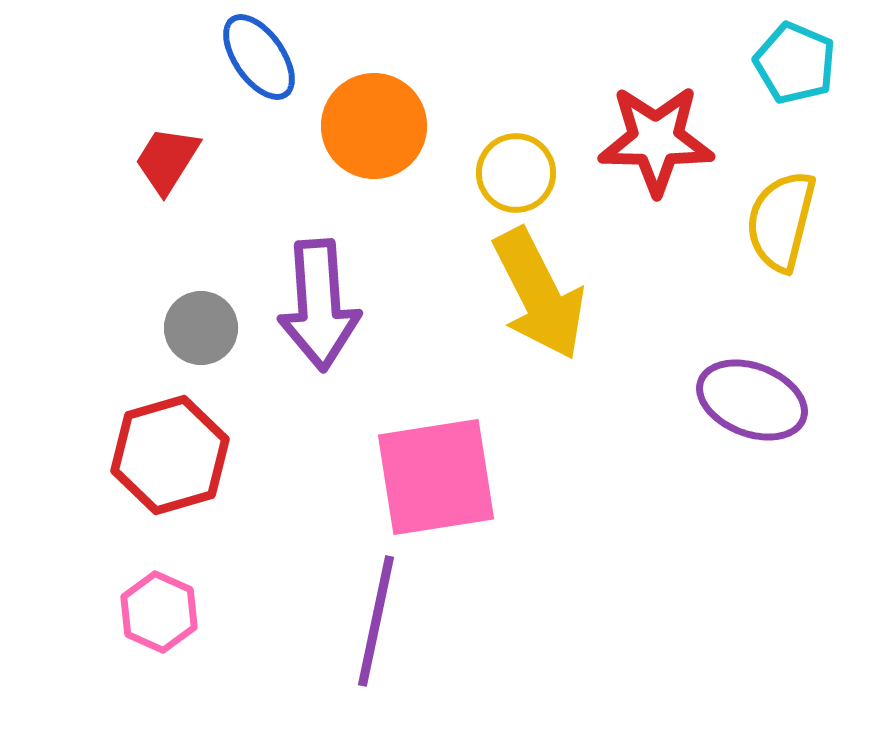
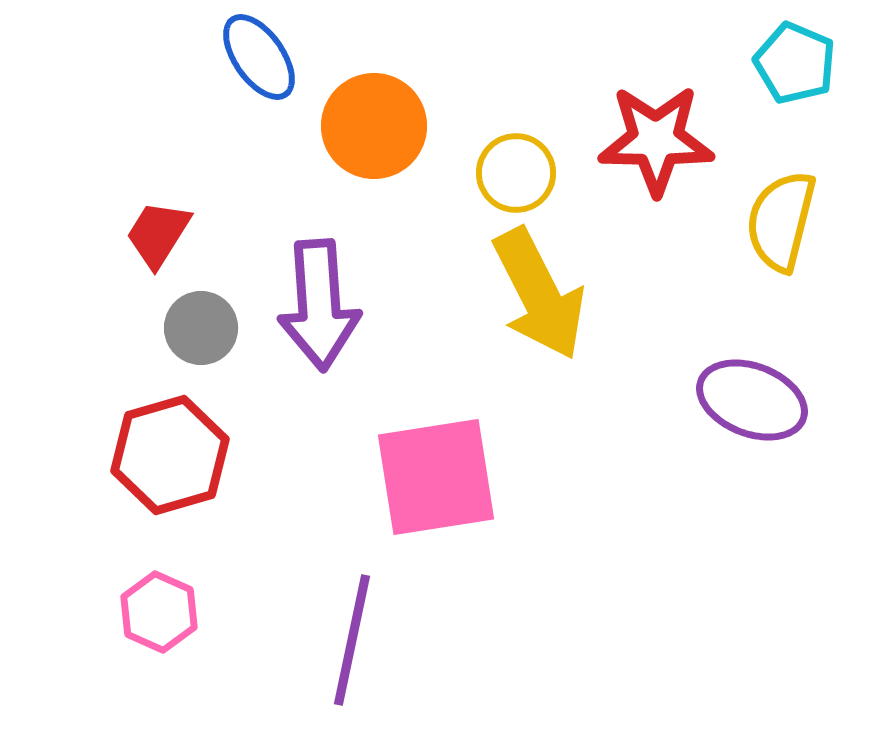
red trapezoid: moved 9 px left, 74 px down
purple line: moved 24 px left, 19 px down
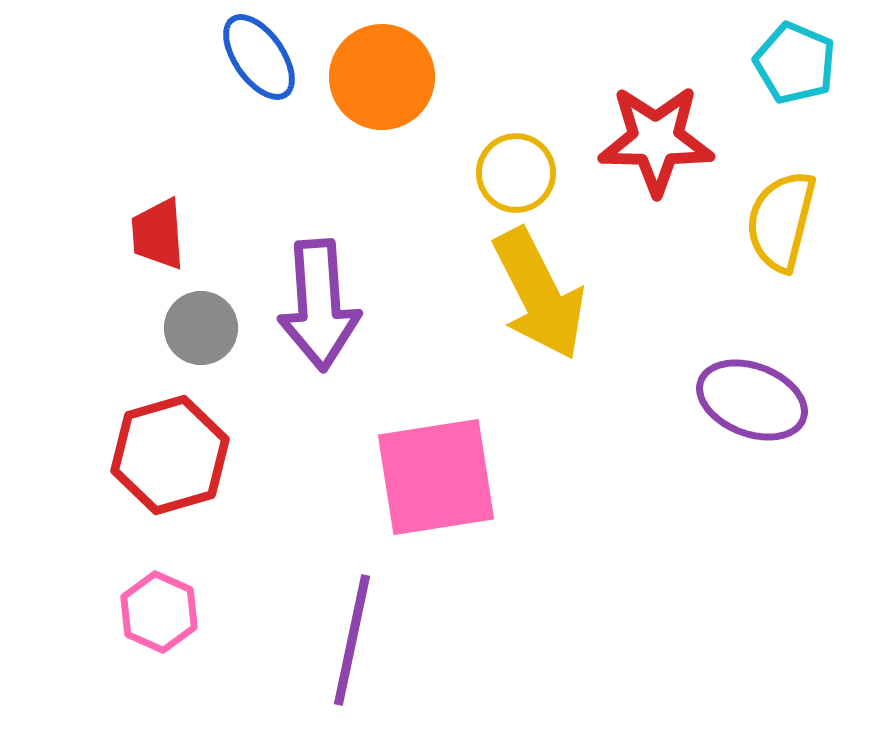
orange circle: moved 8 px right, 49 px up
red trapezoid: rotated 36 degrees counterclockwise
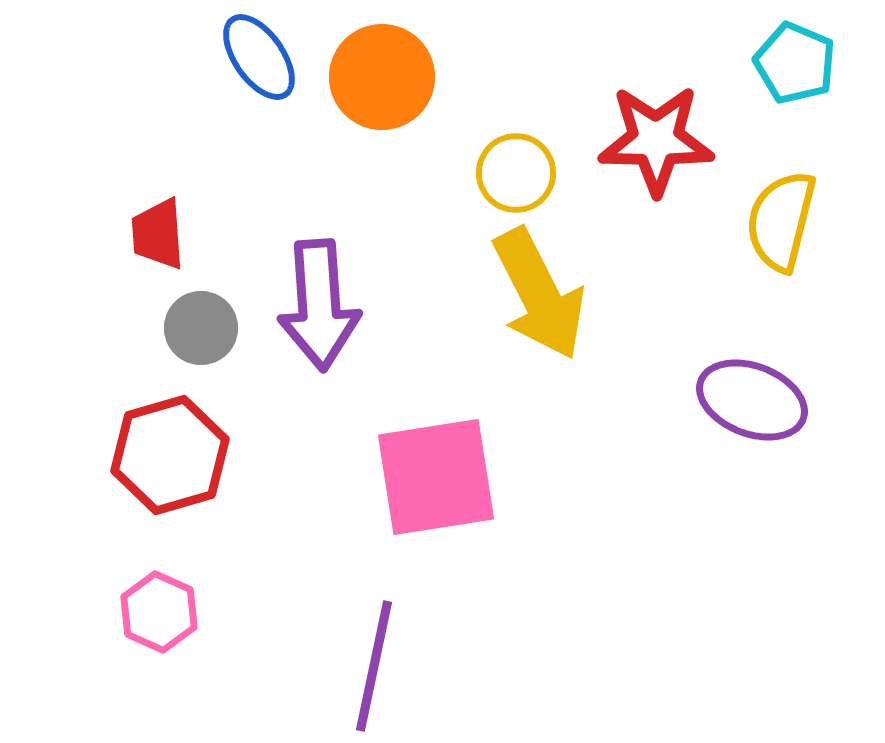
purple line: moved 22 px right, 26 px down
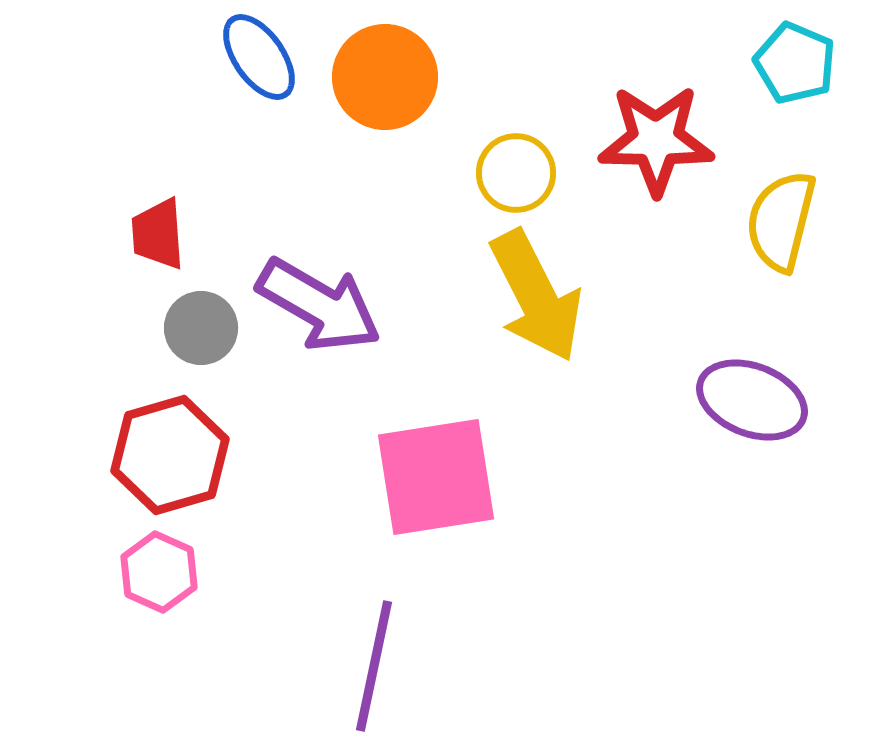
orange circle: moved 3 px right
yellow arrow: moved 3 px left, 2 px down
purple arrow: rotated 56 degrees counterclockwise
pink hexagon: moved 40 px up
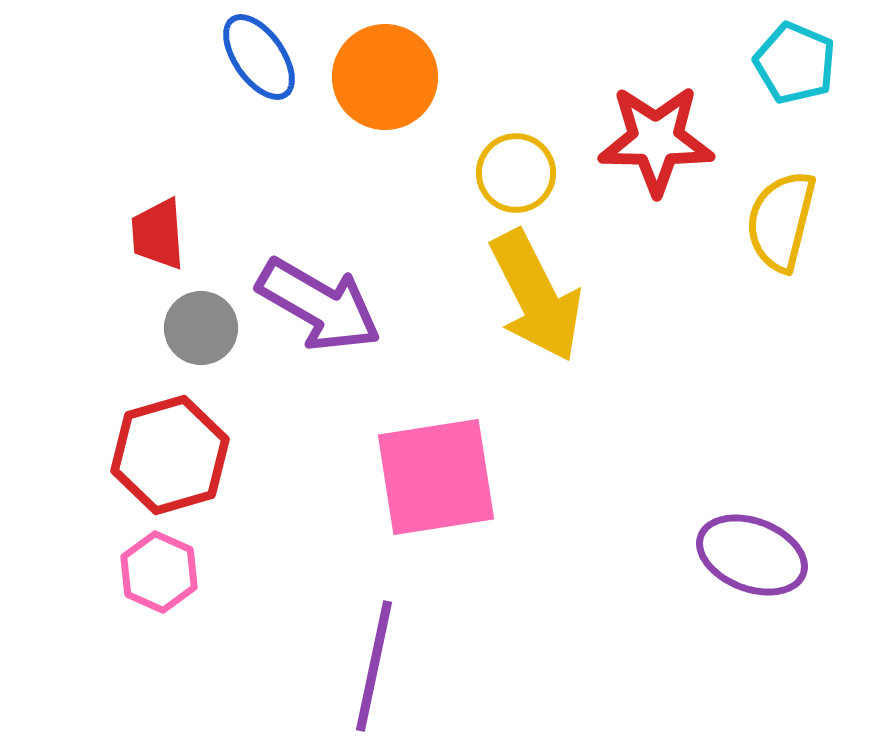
purple ellipse: moved 155 px down
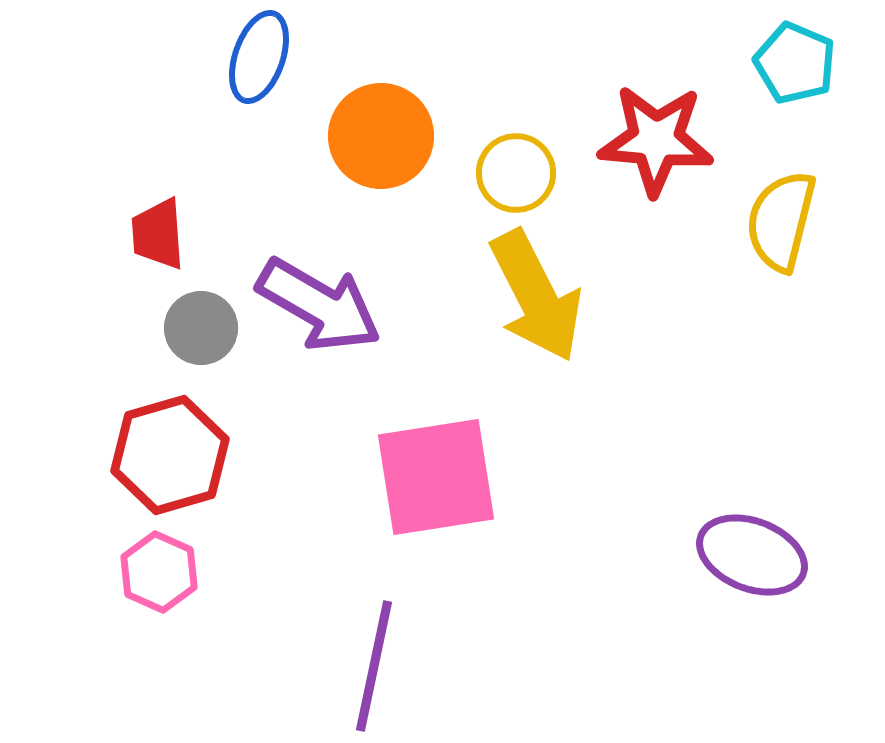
blue ellipse: rotated 54 degrees clockwise
orange circle: moved 4 px left, 59 px down
red star: rotated 4 degrees clockwise
